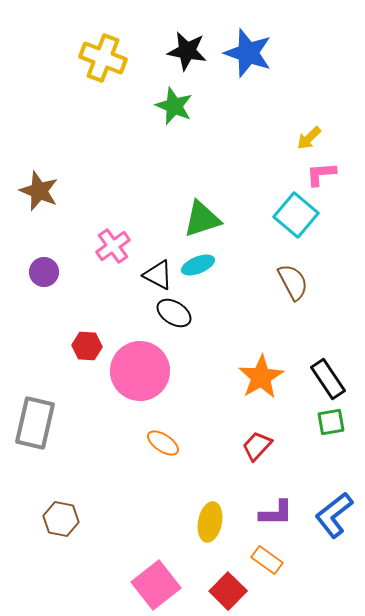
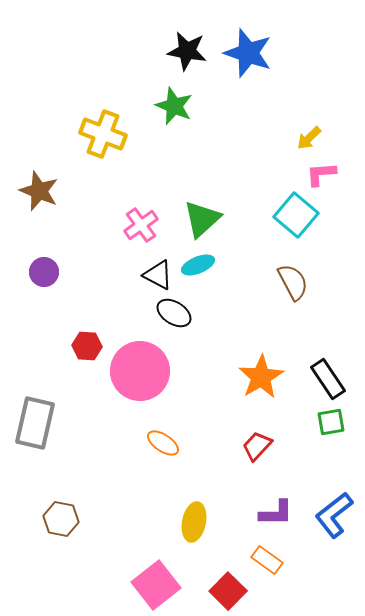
yellow cross: moved 76 px down
green triangle: rotated 24 degrees counterclockwise
pink cross: moved 28 px right, 21 px up
yellow ellipse: moved 16 px left
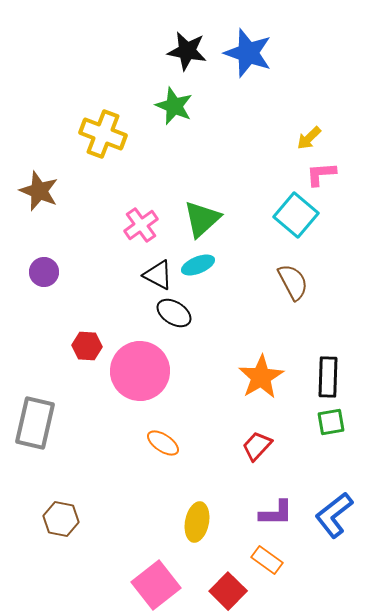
black rectangle: moved 2 px up; rotated 36 degrees clockwise
yellow ellipse: moved 3 px right
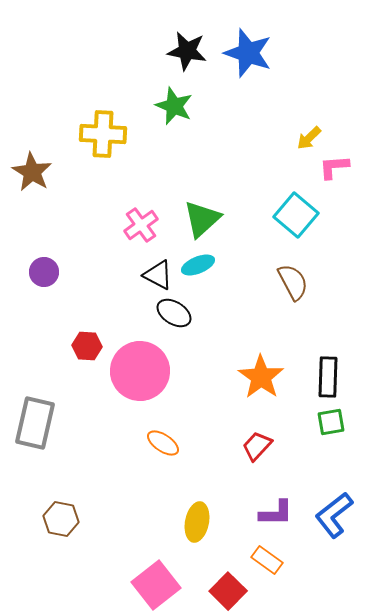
yellow cross: rotated 18 degrees counterclockwise
pink L-shape: moved 13 px right, 7 px up
brown star: moved 7 px left, 19 px up; rotated 9 degrees clockwise
orange star: rotated 6 degrees counterclockwise
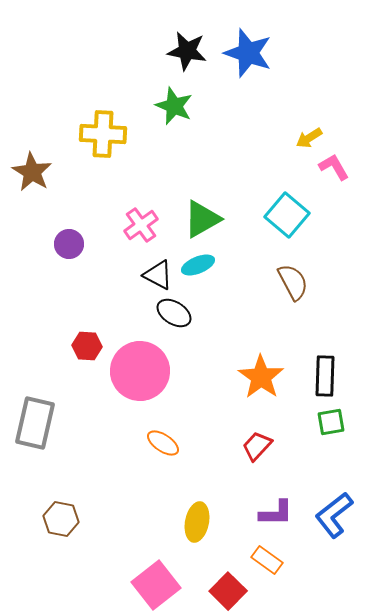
yellow arrow: rotated 12 degrees clockwise
pink L-shape: rotated 64 degrees clockwise
cyan square: moved 9 px left
green triangle: rotated 12 degrees clockwise
purple circle: moved 25 px right, 28 px up
black rectangle: moved 3 px left, 1 px up
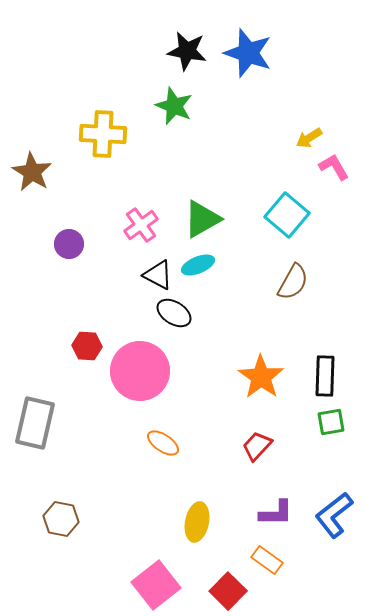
brown semicircle: rotated 57 degrees clockwise
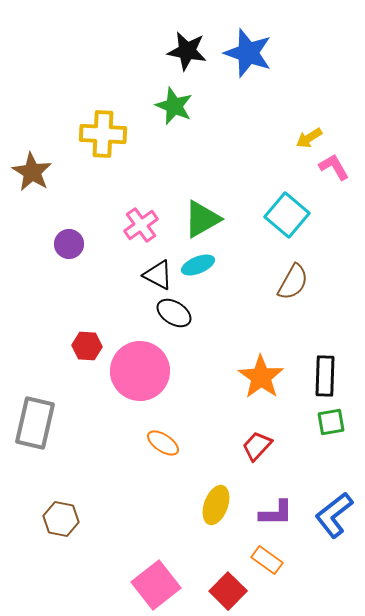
yellow ellipse: moved 19 px right, 17 px up; rotated 9 degrees clockwise
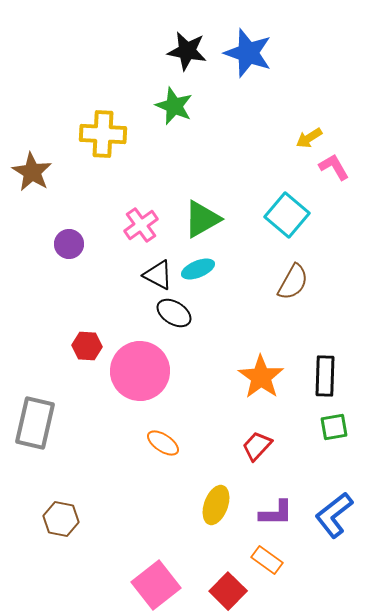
cyan ellipse: moved 4 px down
green square: moved 3 px right, 5 px down
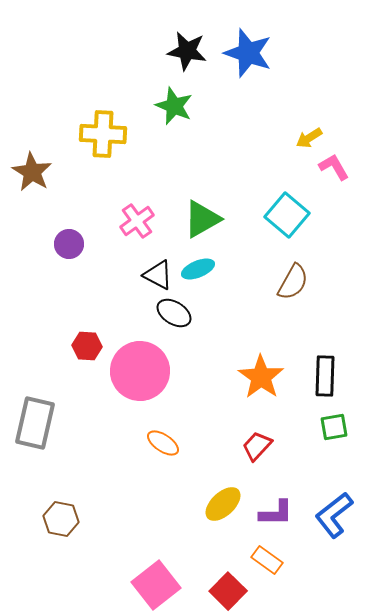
pink cross: moved 4 px left, 4 px up
yellow ellipse: moved 7 px right, 1 px up; rotated 27 degrees clockwise
